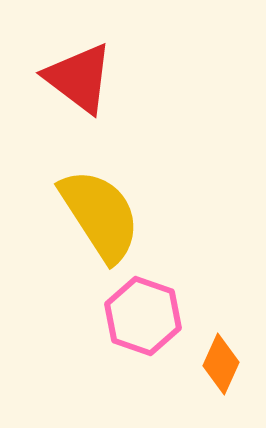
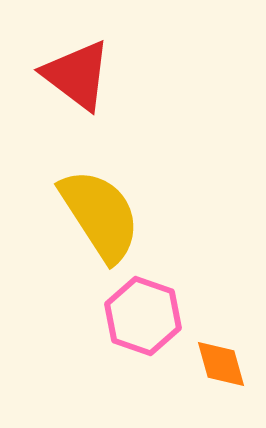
red triangle: moved 2 px left, 3 px up
orange diamond: rotated 40 degrees counterclockwise
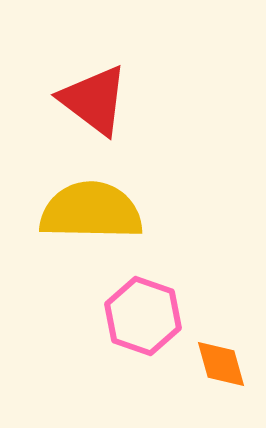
red triangle: moved 17 px right, 25 px down
yellow semicircle: moved 9 px left, 4 px up; rotated 56 degrees counterclockwise
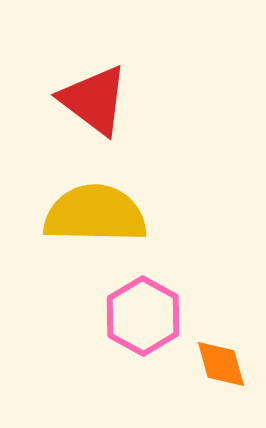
yellow semicircle: moved 4 px right, 3 px down
pink hexagon: rotated 10 degrees clockwise
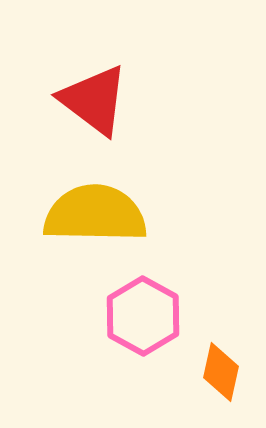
orange diamond: moved 8 px down; rotated 28 degrees clockwise
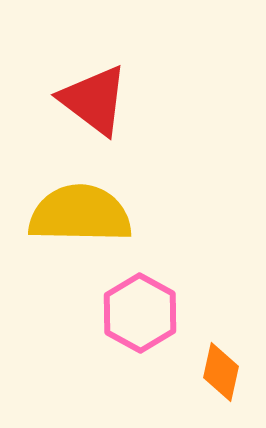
yellow semicircle: moved 15 px left
pink hexagon: moved 3 px left, 3 px up
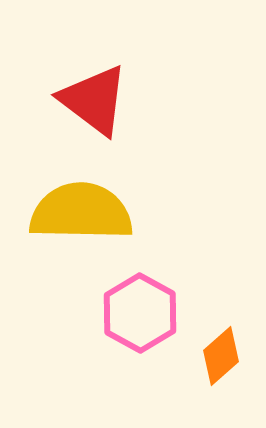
yellow semicircle: moved 1 px right, 2 px up
orange diamond: moved 16 px up; rotated 36 degrees clockwise
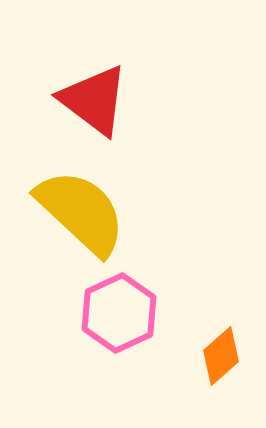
yellow semicircle: rotated 42 degrees clockwise
pink hexagon: moved 21 px left; rotated 6 degrees clockwise
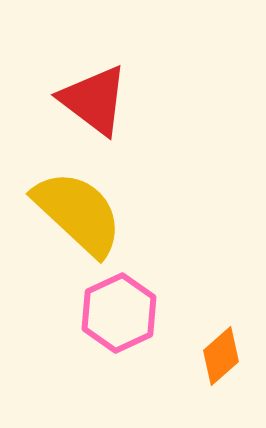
yellow semicircle: moved 3 px left, 1 px down
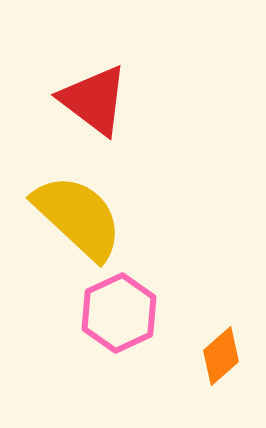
yellow semicircle: moved 4 px down
